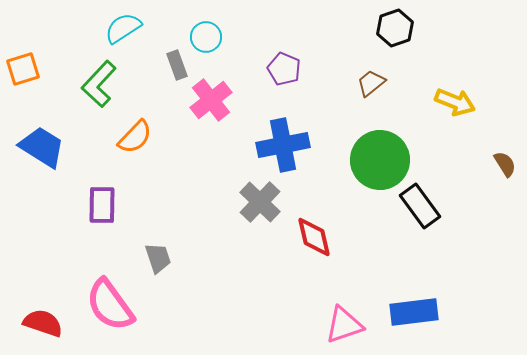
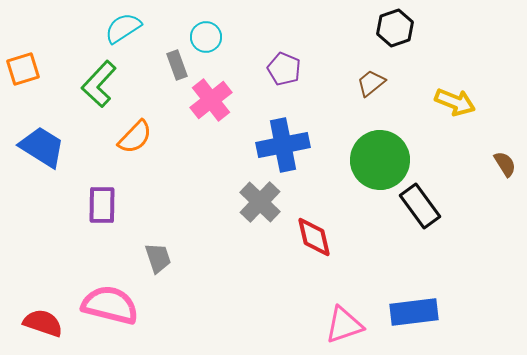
pink semicircle: rotated 140 degrees clockwise
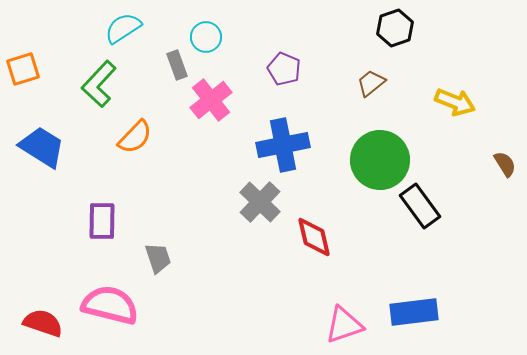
purple rectangle: moved 16 px down
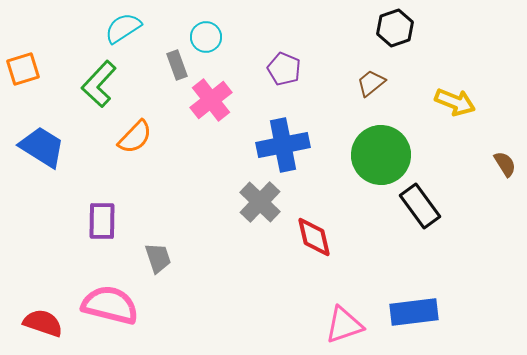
green circle: moved 1 px right, 5 px up
